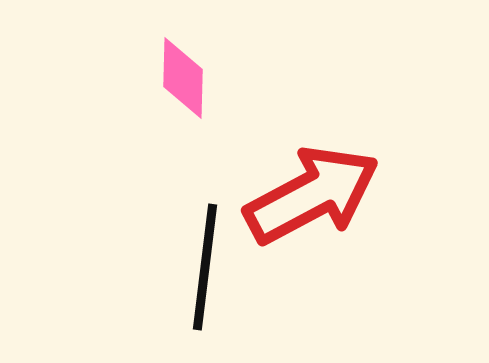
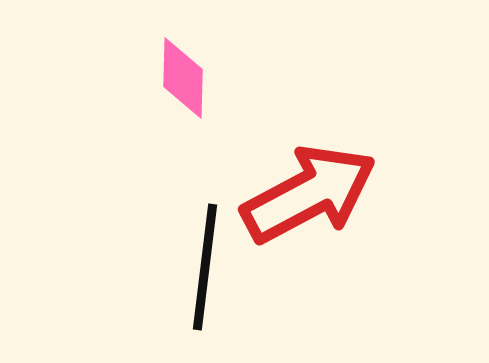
red arrow: moved 3 px left, 1 px up
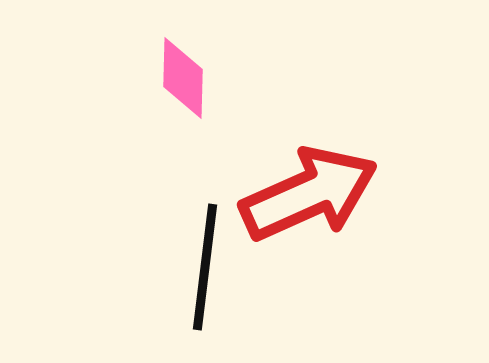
red arrow: rotated 4 degrees clockwise
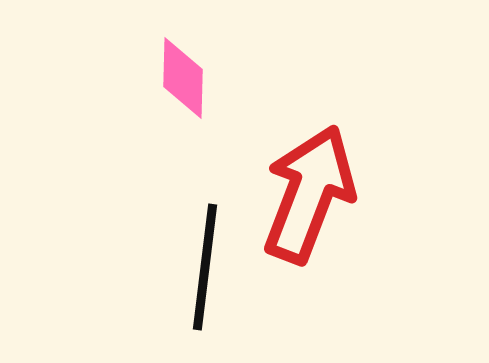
red arrow: rotated 45 degrees counterclockwise
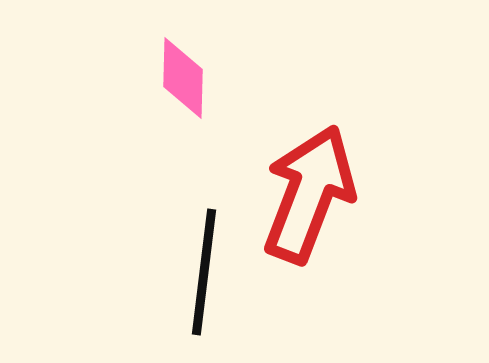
black line: moved 1 px left, 5 px down
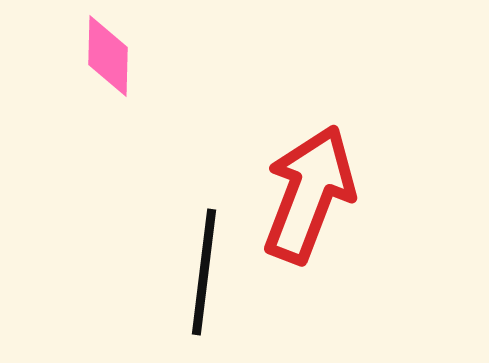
pink diamond: moved 75 px left, 22 px up
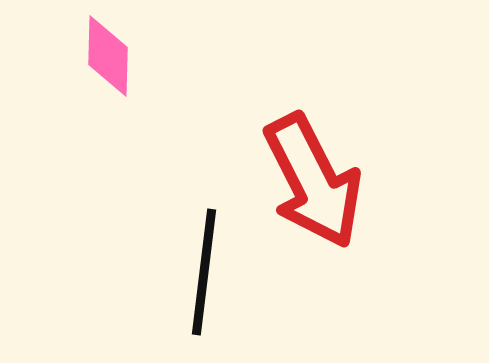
red arrow: moved 4 px right, 13 px up; rotated 132 degrees clockwise
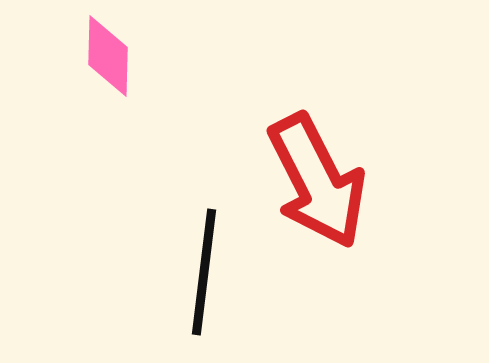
red arrow: moved 4 px right
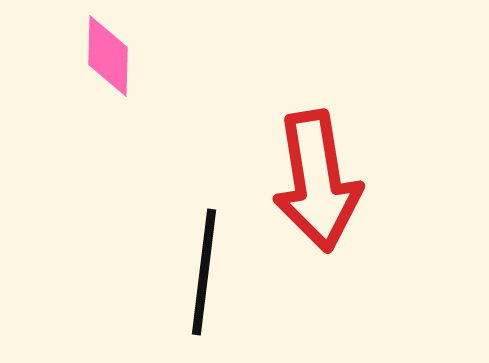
red arrow: rotated 18 degrees clockwise
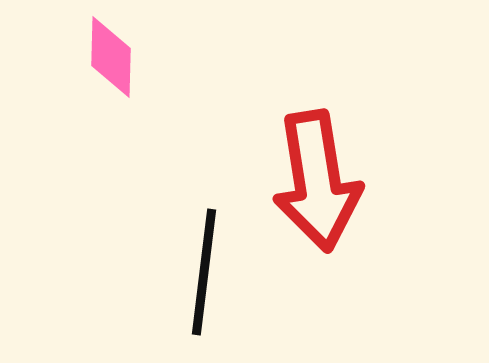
pink diamond: moved 3 px right, 1 px down
